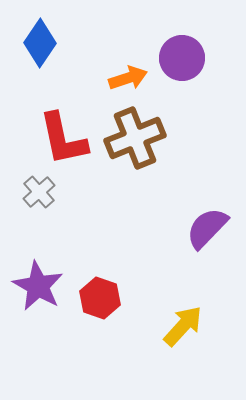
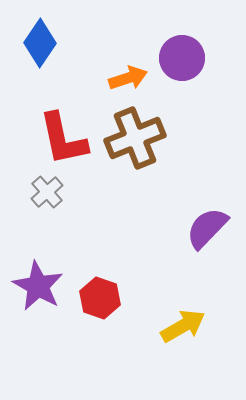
gray cross: moved 8 px right
yellow arrow: rotated 18 degrees clockwise
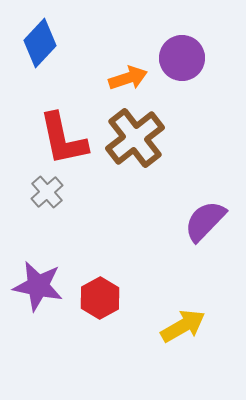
blue diamond: rotated 9 degrees clockwise
brown cross: rotated 16 degrees counterclockwise
purple semicircle: moved 2 px left, 7 px up
purple star: rotated 18 degrees counterclockwise
red hexagon: rotated 12 degrees clockwise
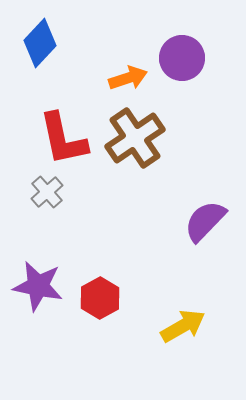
brown cross: rotated 4 degrees clockwise
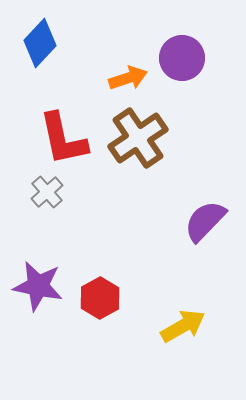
brown cross: moved 3 px right
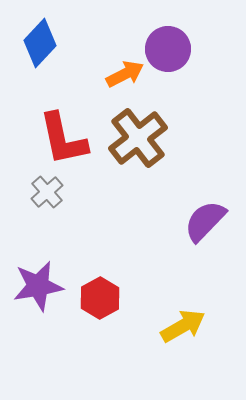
purple circle: moved 14 px left, 9 px up
orange arrow: moved 3 px left, 4 px up; rotated 9 degrees counterclockwise
brown cross: rotated 4 degrees counterclockwise
purple star: rotated 21 degrees counterclockwise
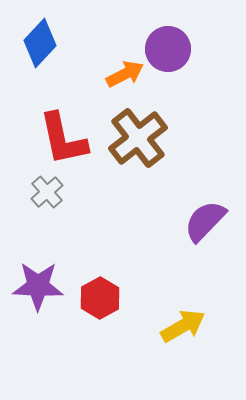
purple star: rotated 12 degrees clockwise
